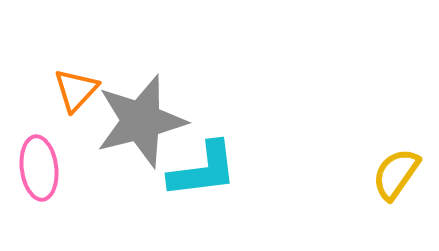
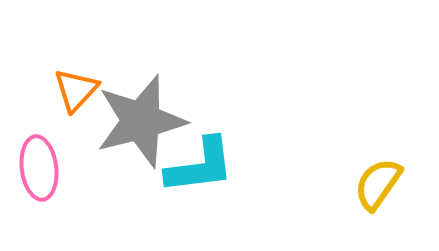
cyan L-shape: moved 3 px left, 4 px up
yellow semicircle: moved 18 px left, 10 px down
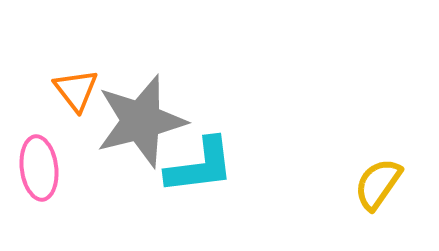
orange triangle: rotated 21 degrees counterclockwise
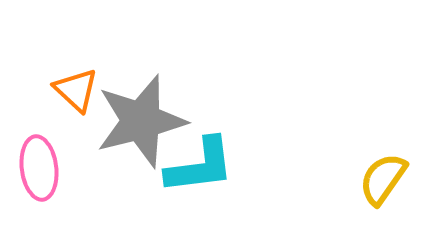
orange triangle: rotated 9 degrees counterclockwise
yellow semicircle: moved 5 px right, 5 px up
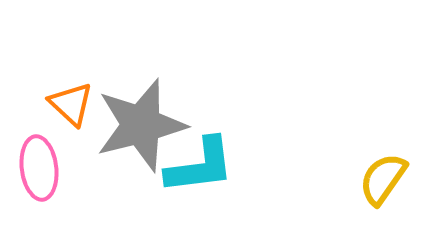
orange triangle: moved 5 px left, 14 px down
gray star: moved 4 px down
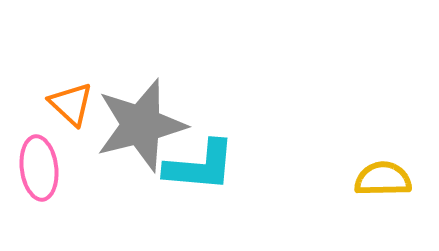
cyan L-shape: rotated 12 degrees clockwise
yellow semicircle: rotated 54 degrees clockwise
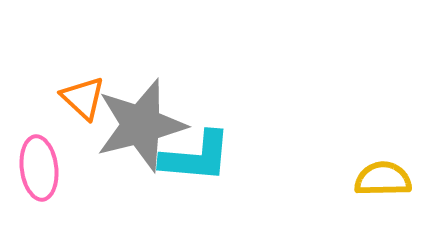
orange triangle: moved 12 px right, 6 px up
cyan L-shape: moved 4 px left, 9 px up
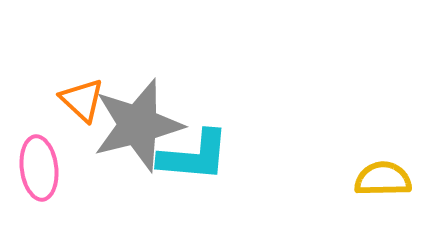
orange triangle: moved 1 px left, 2 px down
gray star: moved 3 px left
cyan L-shape: moved 2 px left, 1 px up
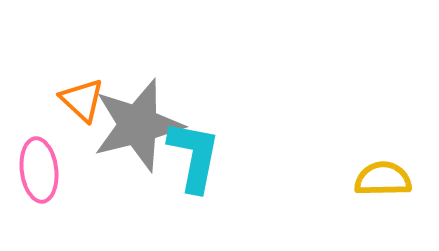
cyan L-shape: rotated 84 degrees counterclockwise
pink ellipse: moved 2 px down
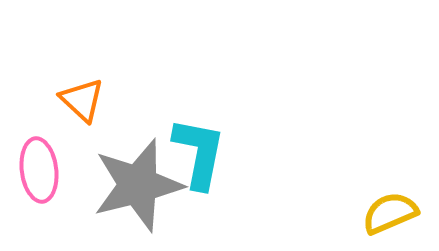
gray star: moved 60 px down
cyan L-shape: moved 5 px right, 3 px up
yellow semicircle: moved 7 px right, 34 px down; rotated 22 degrees counterclockwise
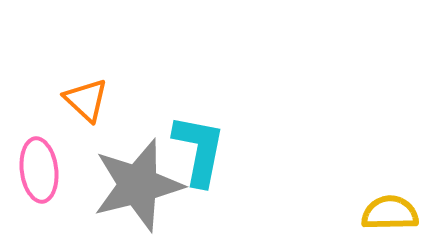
orange triangle: moved 4 px right
cyan L-shape: moved 3 px up
yellow semicircle: rotated 22 degrees clockwise
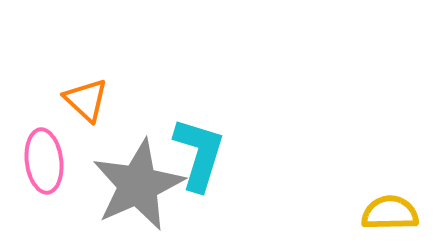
cyan L-shape: moved 4 px down; rotated 6 degrees clockwise
pink ellipse: moved 5 px right, 9 px up
gray star: rotated 10 degrees counterclockwise
